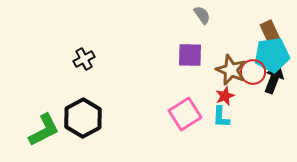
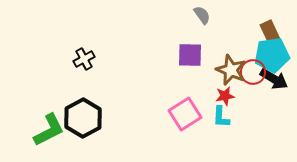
black arrow: rotated 100 degrees clockwise
red star: rotated 12 degrees clockwise
green L-shape: moved 5 px right
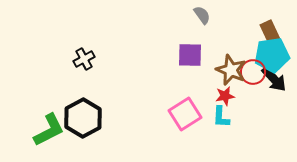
black arrow: rotated 16 degrees clockwise
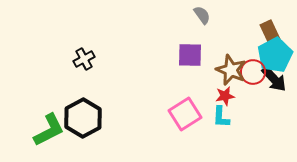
cyan pentagon: moved 3 px right; rotated 20 degrees counterclockwise
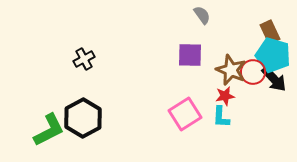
cyan pentagon: moved 2 px left; rotated 28 degrees counterclockwise
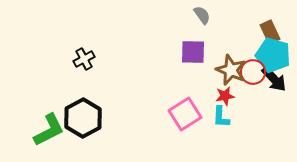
purple square: moved 3 px right, 3 px up
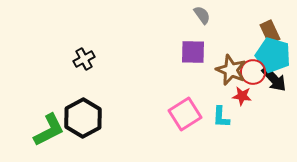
red star: moved 17 px right; rotated 18 degrees clockwise
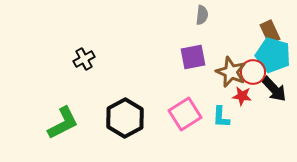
gray semicircle: rotated 42 degrees clockwise
purple square: moved 5 px down; rotated 12 degrees counterclockwise
brown star: moved 2 px down
black arrow: moved 10 px down
black hexagon: moved 42 px right
green L-shape: moved 14 px right, 7 px up
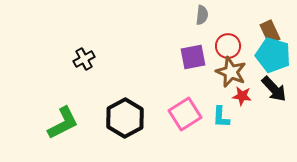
red circle: moved 25 px left, 26 px up
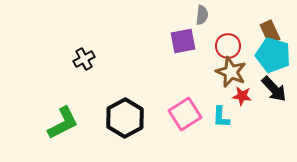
purple square: moved 10 px left, 16 px up
